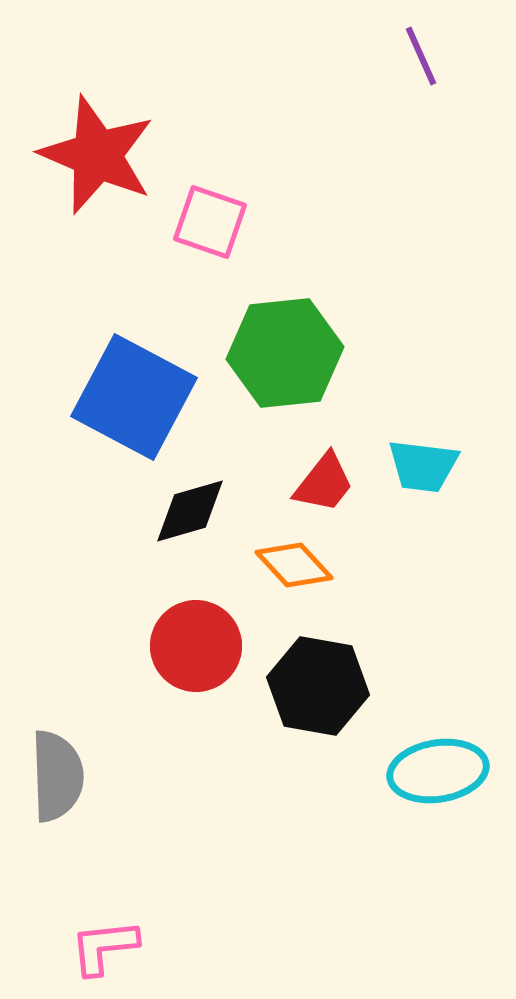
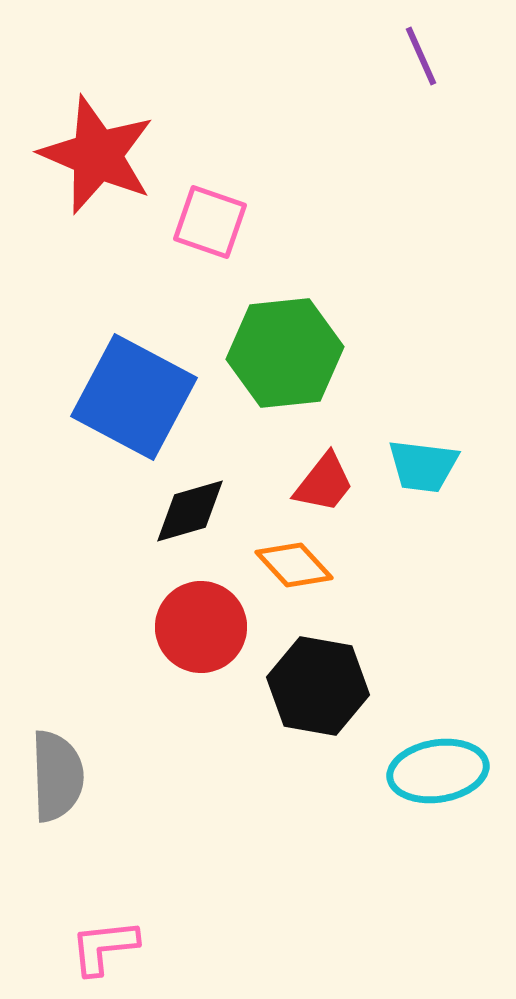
red circle: moved 5 px right, 19 px up
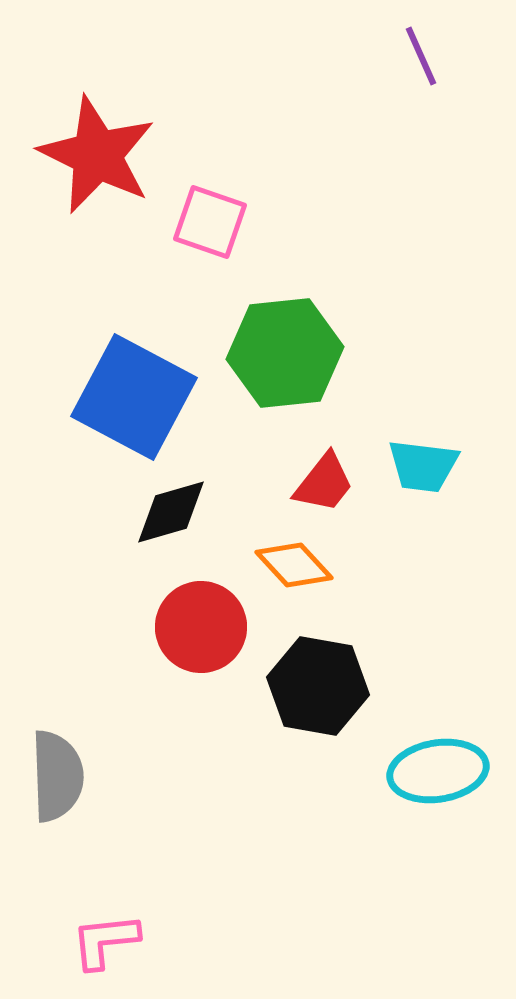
red star: rotated 3 degrees clockwise
black diamond: moved 19 px left, 1 px down
pink L-shape: moved 1 px right, 6 px up
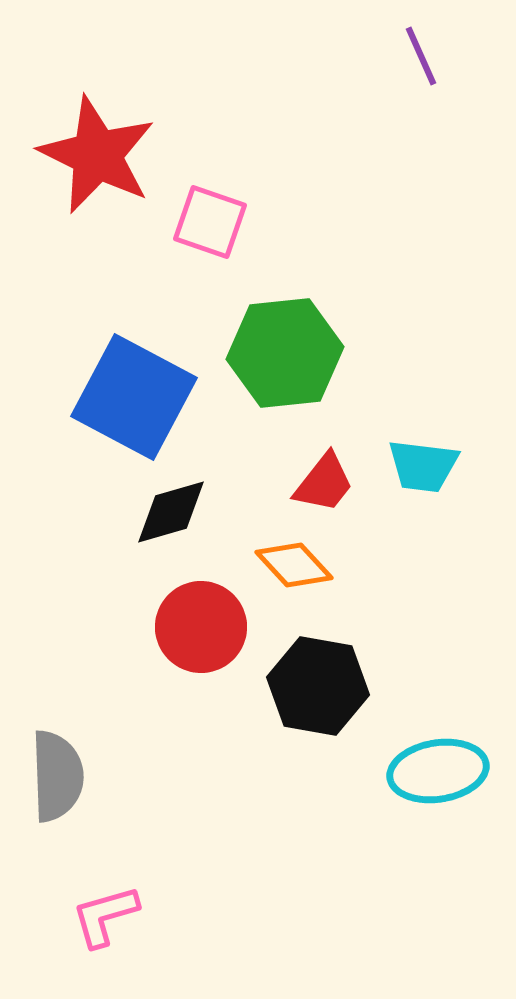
pink L-shape: moved 25 px up; rotated 10 degrees counterclockwise
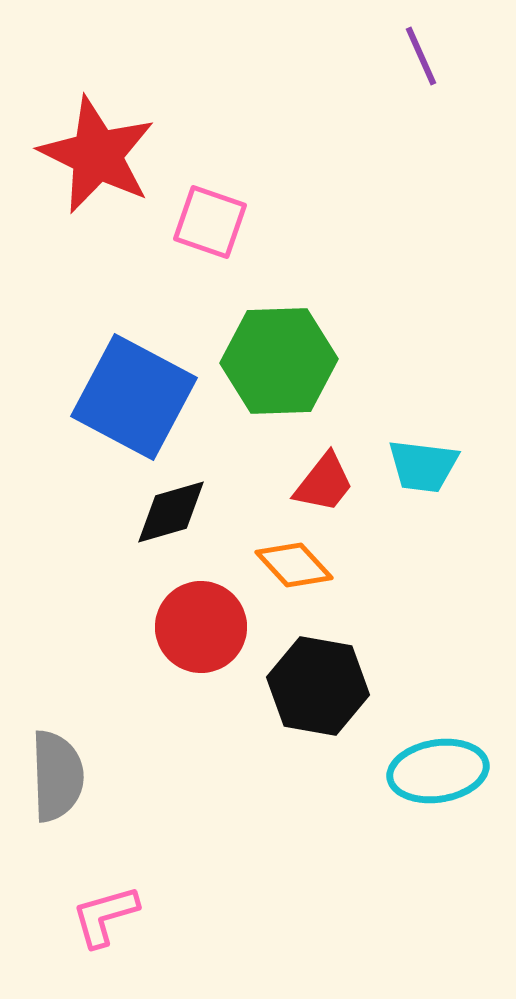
green hexagon: moved 6 px left, 8 px down; rotated 4 degrees clockwise
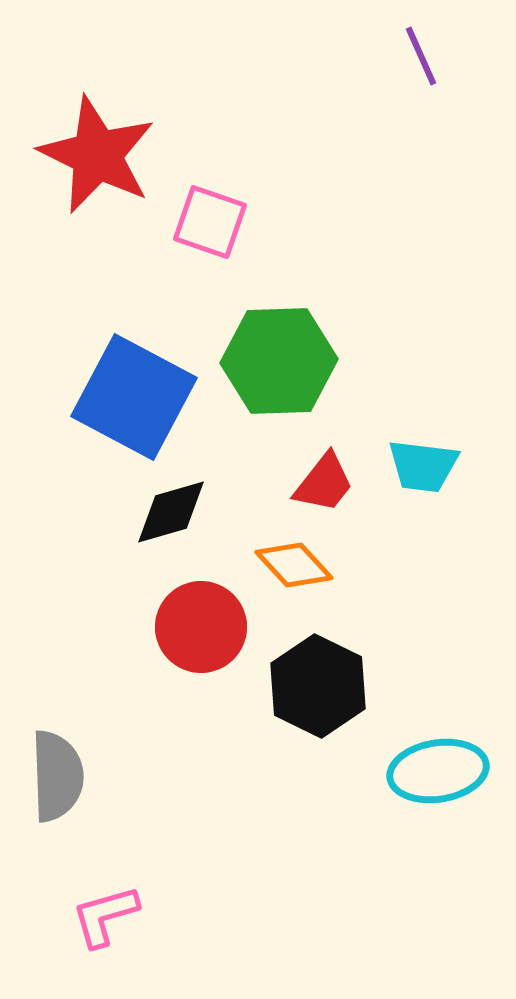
black hexagon: rotated 16 degrees clockwise
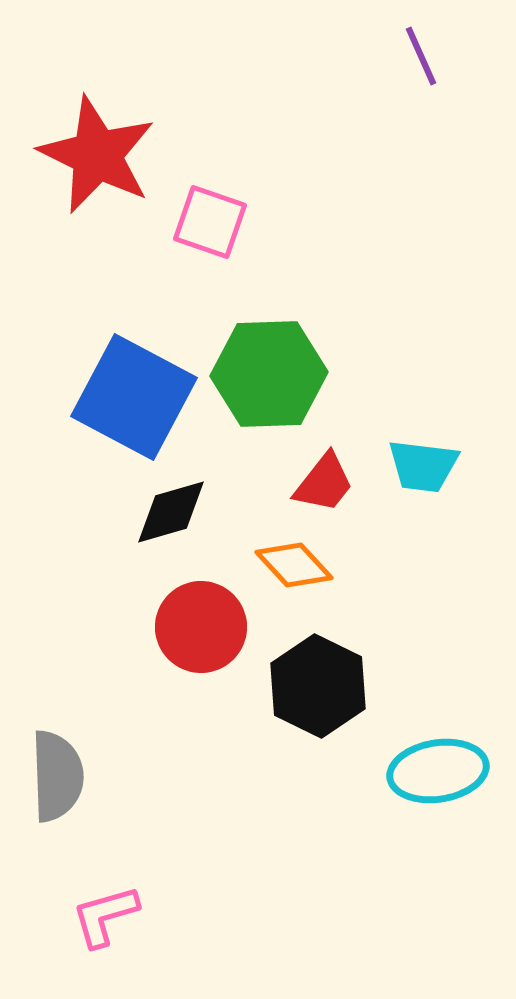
green hexagon: moved 10 px left, 13 px down
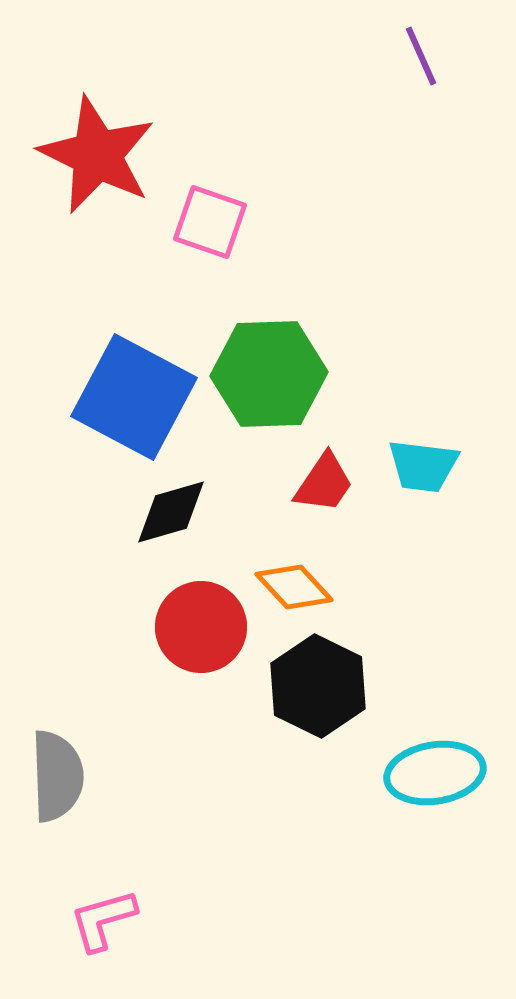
red trapezoid: rotated 4 degrees counterclockwise
orange diamond: moved 22 px down
cyan ellipse: moved 3 px left, 2 px down
pink L-shape: moved 2 px left, 4 px down
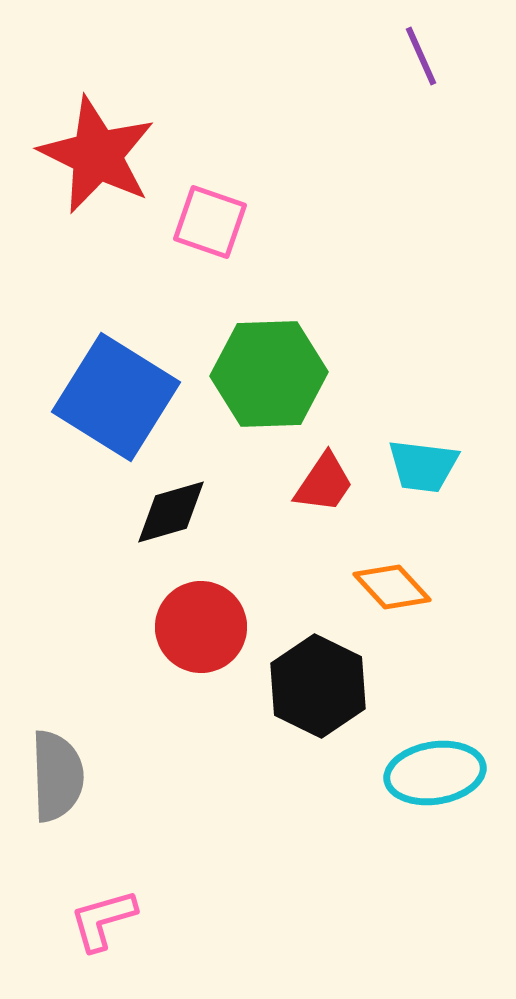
blue square: moved 18 px left; rotated 4 degrees clockwise
orange diamond: moved 98 px right
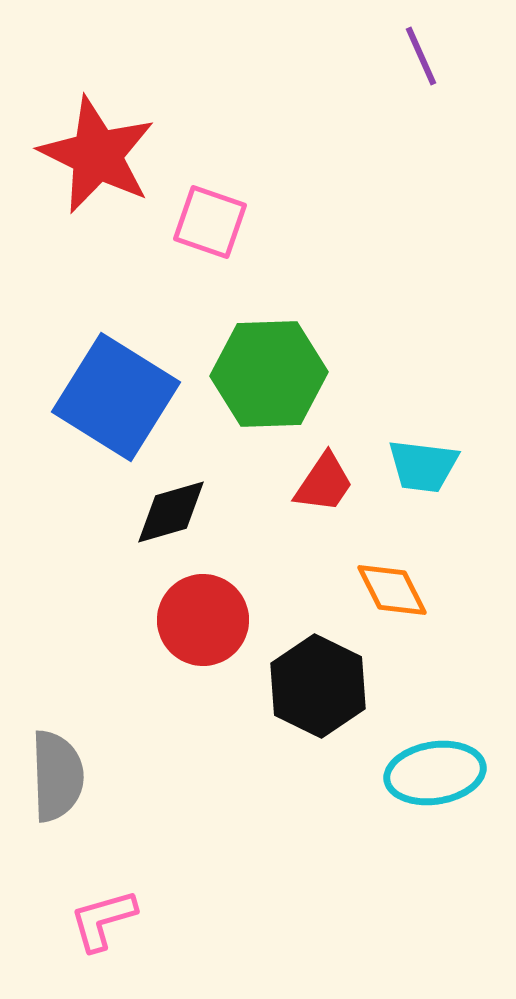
orange diamond: moved 3 px down; rotated 16 degrees clockwise
red circle: moved 2 px right, 7 px up
